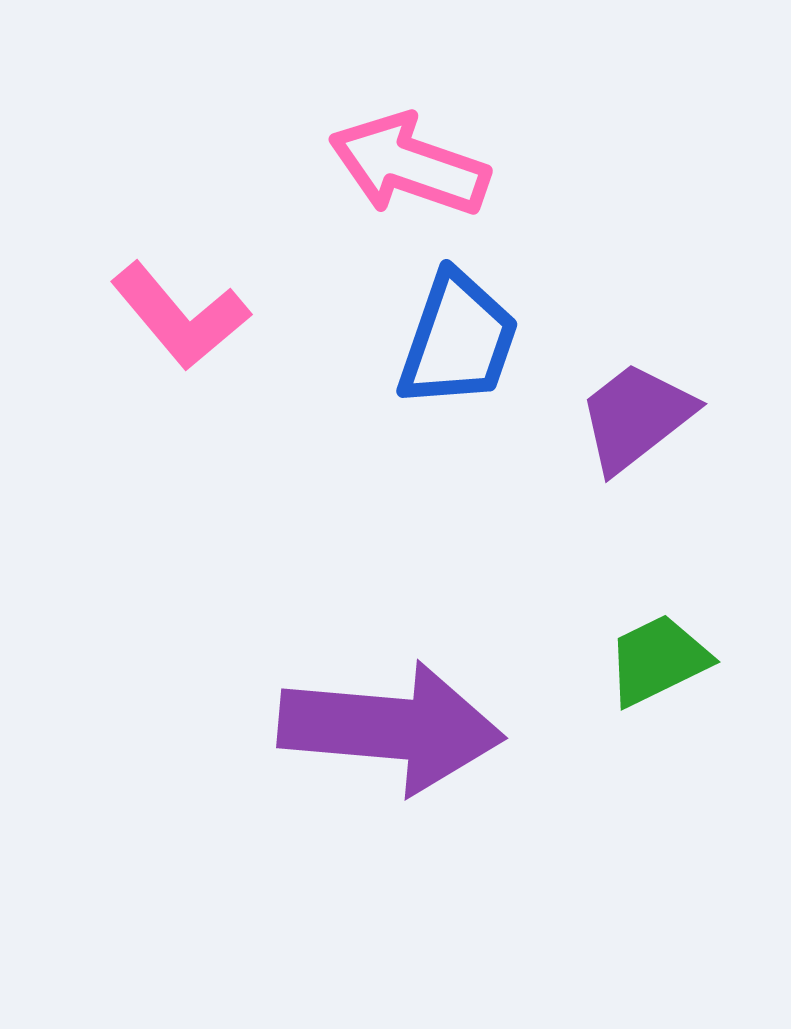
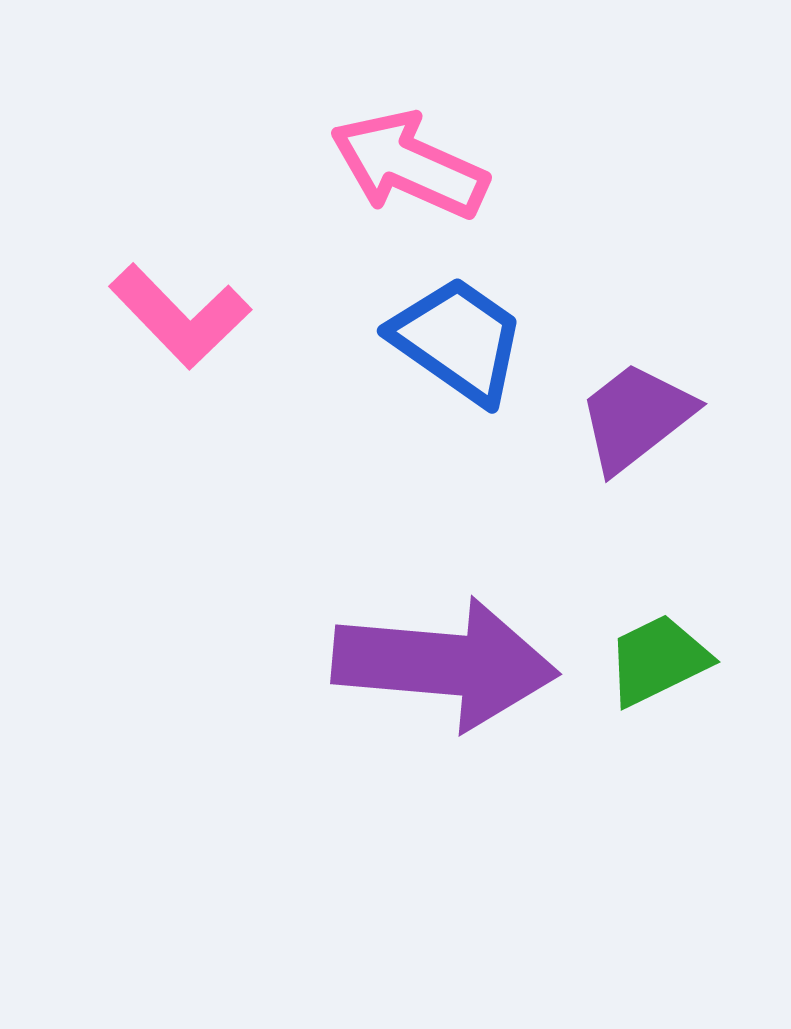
pink arrow: rotated 5 degrees clockwise
pink L-shape: rotated 4 degrees counterclockwise
blue trapezoid: rotated 74 degrees counterclockwise
purple arrow: moved 54 px right, 64 px up
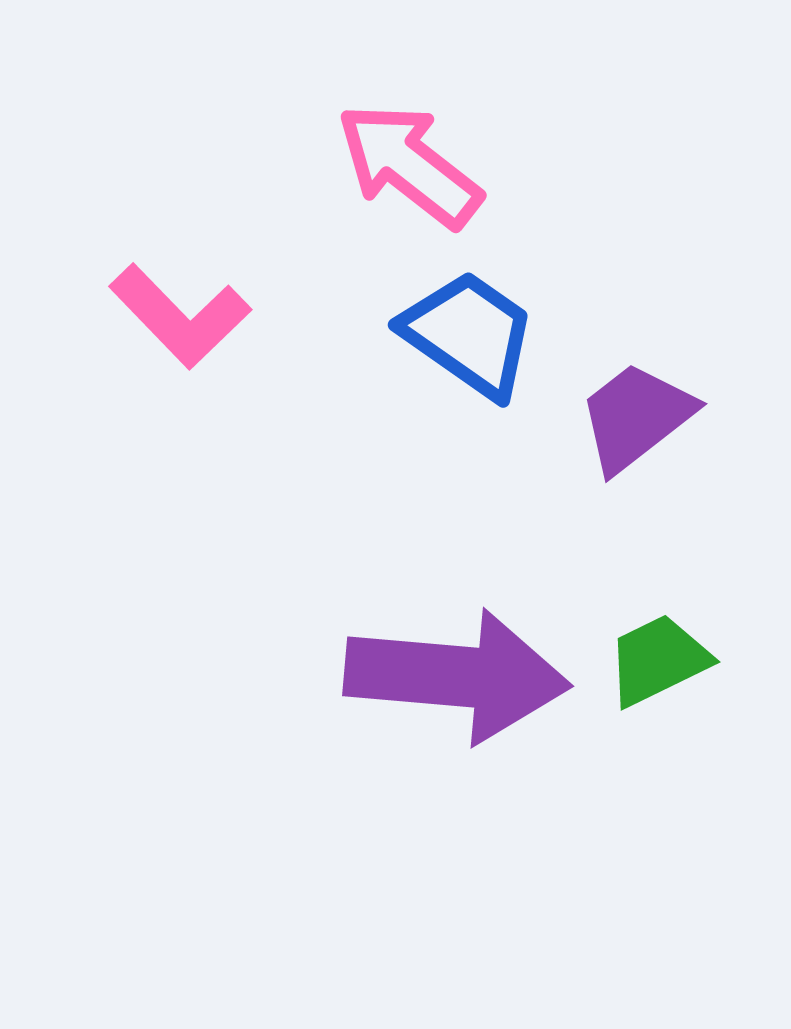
pink arrow: rotated 14 degrees clockwise
blue trapezoid: moved 11 px right, 6 px up
purple arrow: moved 12 px right, 12 px down
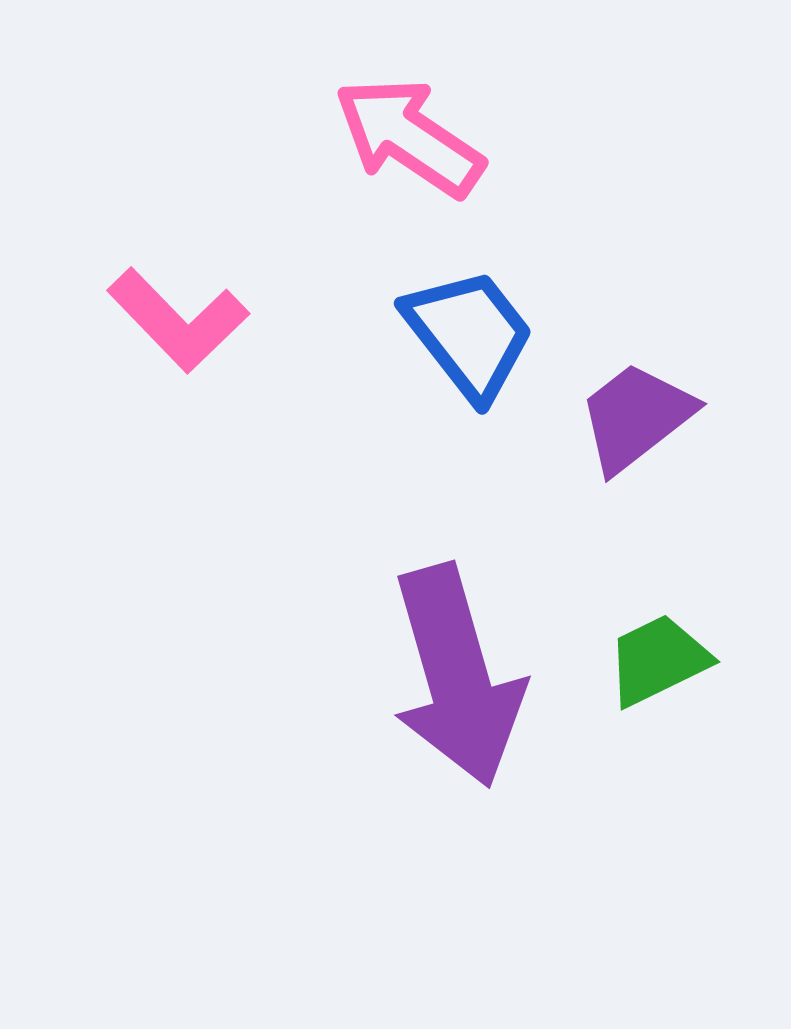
pink arrow: moved 28 px up; rotated 4 degrees counterclockwise
pink L-shape: moved 2 px left, 4 px down
blue trapezoid: rotated 17 degrees clockwise
purple arrow: rotated 69 degrees clockwise
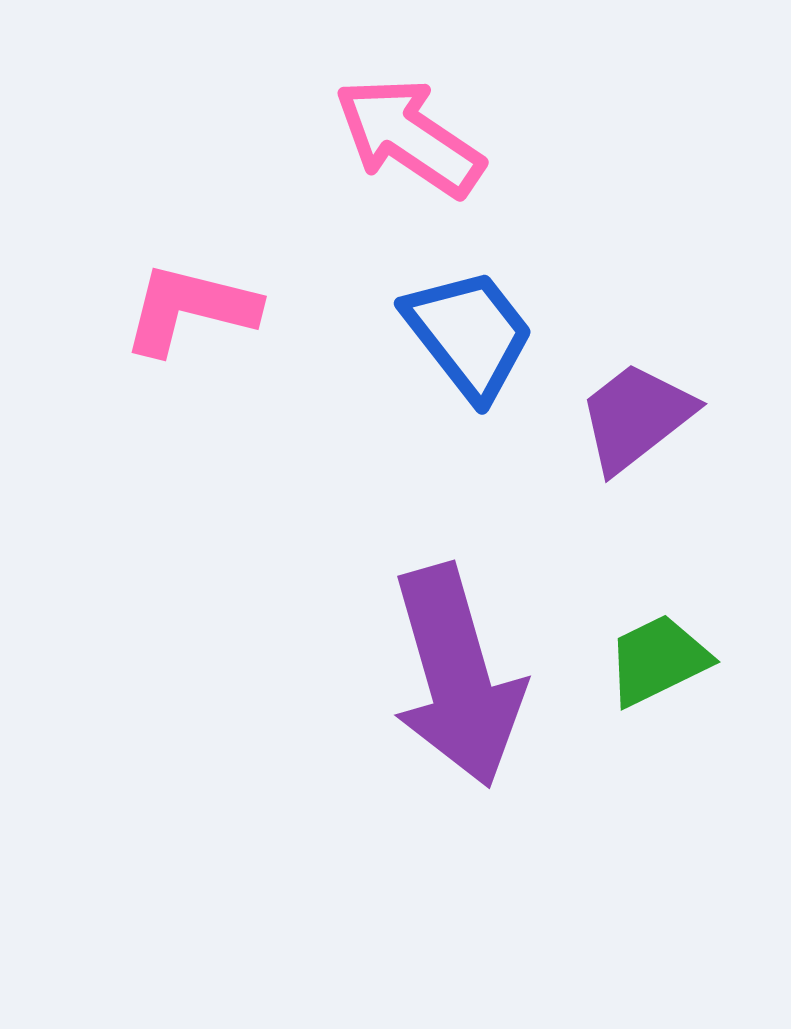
pink L-shape: moved 12 px right, 11 px up; rotated 148 degrees clockwise
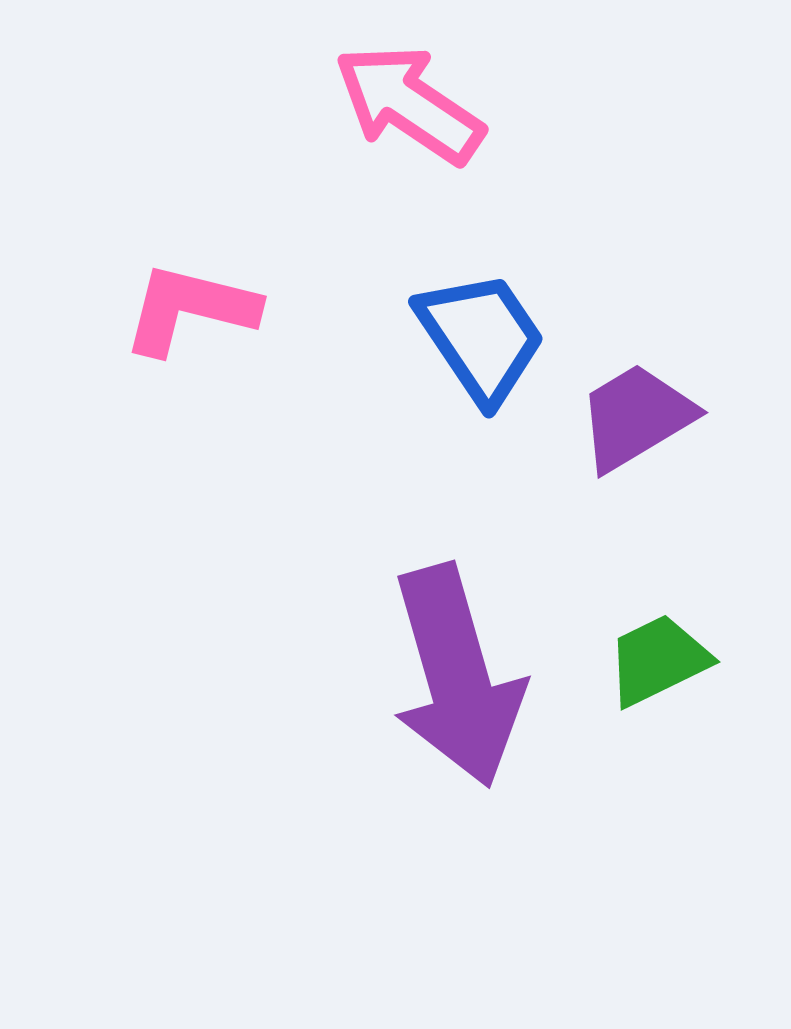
pink arrow: moved 33 px up
blue trapezoid: moved 12 px right, 3 px down; rotated 4 degrees clockwise
purple trapezoid: rotated 7 degrees clockwise
